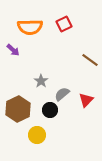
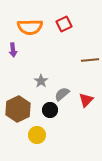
purple arrow: rotated 40 degrees clockwise
brown line: rotated 42 degrees counterclockwise
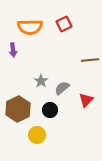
gray semicircle: moved 6 px up
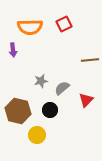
gray star: rotated 24 degrees clockwise
brown hexagon: moved 2 px down; rotated 20 degrees counterclockwise
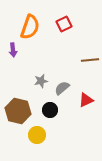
orange semicircle: rotated 70 degrees counterclockwise
red triangle: rotated 21 degrees clockwise
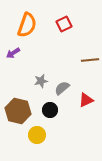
orange semicircle: moved 3 px left, 2 px up
purple arrow: moved 3 px down; rotated 64 degrees clockwise
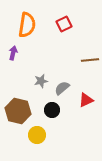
orange semicircle: rotated 10 degrees counterclockwise
purple arrow: rotated 136 degrees clockwise
black circle: moved 2 px right
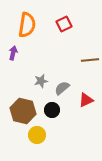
brown hexagon: moved 5 px right
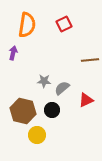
gray star: moved 3 px right; rotated 16 degrees clockwise
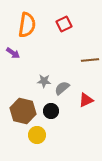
purple arrow: rotated 112 degrees clockwise
black circle: moved 1 px left, 1 px down
